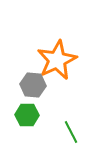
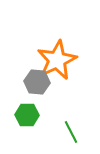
gray hexagon: moved 4 px right, 3 px up
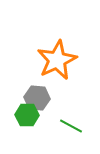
gray hexagon: moved 16 px down
green line: moved 6 px up; rotated 35 degrees counterclockwise
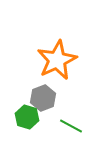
gray hexagon: moved 6 px right; rotated 25 degrees counterclockwise
green hexagon: moved 2 px down; rotated 15 degrees clockwise
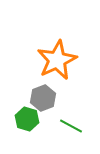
green hexagon: moved 2 px down
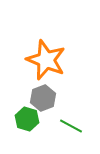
orange star: moved 11 px left; rotated 24 degrees counterclockwise
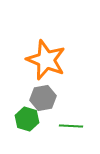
gray hexagon: rotated 10 degrees clockwise
green line: rotated 25 degrees counterclockwise
